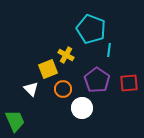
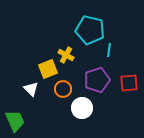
cyan pentagon: moved 1 px left, 1 px down; rotated 8 degrees counterclockwise
purple pentagon: rotated 20 degrees clockwise
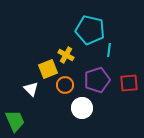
orange circle: moved 2 px right, 4 px up
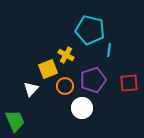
purple pentagon: moved 4 px left
orange circle: moved 1 px down
white triangle: rotated 28 degrees clockwise
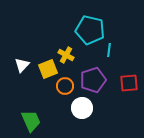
white triangle: moved 9 px left, 24 px up
green trapezoid: moved 16 px right
